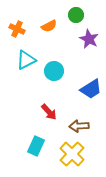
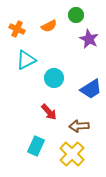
cyan circle: moved 7 px down
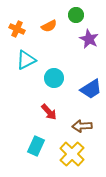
brown arrow: moved 3 px right
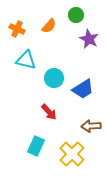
orange semicircle: rotated 21 degrees counterclockwise
cyan triangle: rotated 40 degrees clockwise
blue trapezoid: moved 8 px left
brown arrow: moved 9 px right
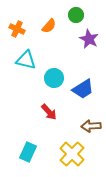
cyan rectangle: moved 8 px left, 6 px down
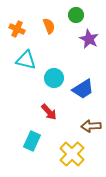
orange semicircle: rotated 63 degrees counterclockwise
cyan rectangle: moved 4 px right, 11 px up
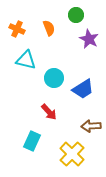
orange semicircle: moved 2 px down
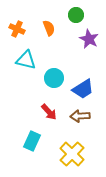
brown arrow: moved 11 px left, 10 px up
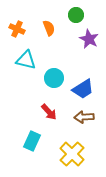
brown arrow: moved 4 px right, 1 px down
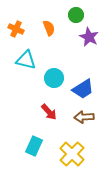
orange cross: moved 1 px left
purple star: moved 2 px up
cyan rectangle: moved 2 px right, 5 px down
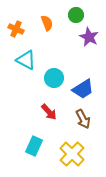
orange semicircle: moved 2 px left, 5 px up
cyan triangle: rotated 15 degrees clockwise
brown arrow: moved 1 px left, 2 px down; rotated 114 degrees counterclockwise
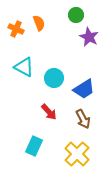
orange semicircle: moved 8 px left
cyan triangle: moved 2 px left, 7 px down
blue trapezoid: moved 1 px right
yellow cross: moved 5 px right
